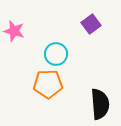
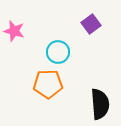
cyan circle: moved 2 px right, 2 px up
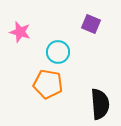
purple square: rotated 30 degrees counterclockwise
pink star: moved 6 px right, 1 px down
orange pentagon: rotated 12 degrees clockwise
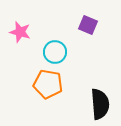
purple square: moved 3 px left, 1 px down
cyan circle: moved 3 px left
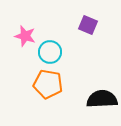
pink star: moved 5 px right, 4 px down
cyan circle: moved 5 px left
black semicircle: moved 2 px right, 5 px up; rotated 88 degrees counterclockwise
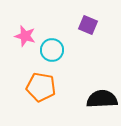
cyan circle: moved 2 px right, 2 px up
orange pentagon: moved 7 px left, 3 px down
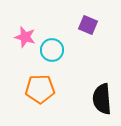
pink star: moved 1 px down
orange pentagon: moved 1 px left, 2 px down; rotated 12 degrees counterclockwise
black semicircle: rotated 92 degrees counterclockwise
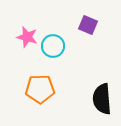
pink star: moved 2 px right
cyan circle: moved 1 px right, 4 px up
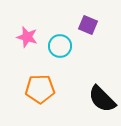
cyan circle: moved 7 px right
black semicircle: rotated 40 degrees counterclockwise
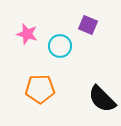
pink star: moved 3 px up
